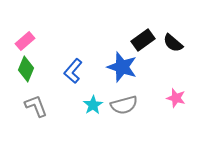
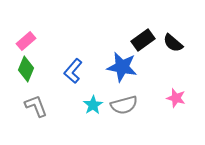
pink rectangle: moved 1 px right
blue star: rotated 8 degrees counterclockwise
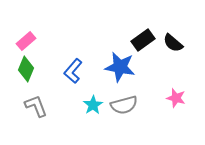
blue star: moved 2 px left
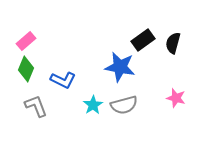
black semicircle: rotated 65 degrees clockwise
blue L-shape: moved 10 px left, 9 px down; rotated 105 degrees counterclockwise
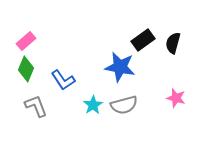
blue L-shape: rotated 30 degrees clockwise
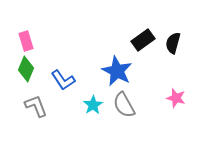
pink rectangle: rotated 66 degrees counterclockwise
blue star: moved 3 px left, 4 px down; rotated 16 degrees clockwise
gray semicircle: rotated 76 degrees clockwise
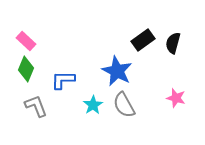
pink rectangle: rotated 30 degrees counterclockwise
blue L-shape: rotated 125 degrees clockwise
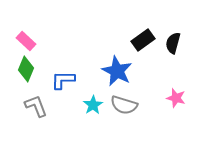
gray semicircle: rotated 44 degrees counterclockwise
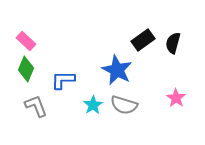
blue star: moved 1 px up
pink star: rotated 18 degrees clockwise
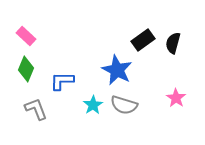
pink rectangle: moved 5 px up
blue L-shape: moved 1 px left, 1 px down
gray L-shape: moved 3 px down
